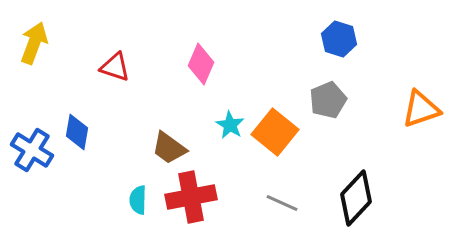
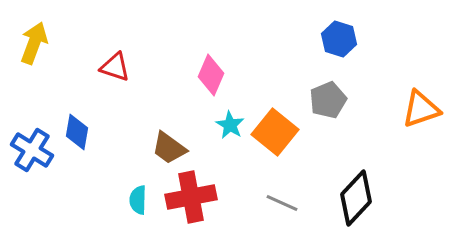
pink diamond: moved 10 px right, 11 px down
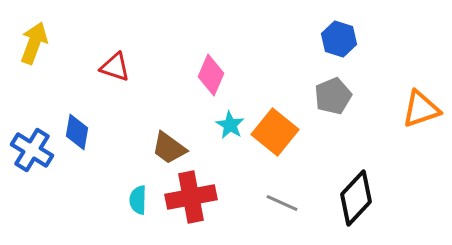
gray pentagon: moved 5 px right, 4 px up
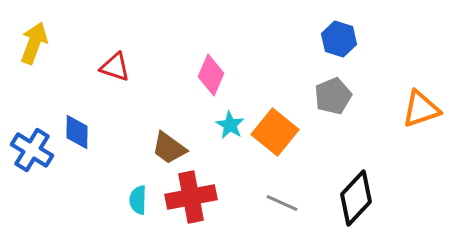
blue diamond: rotated 9 degrees counterclockwise
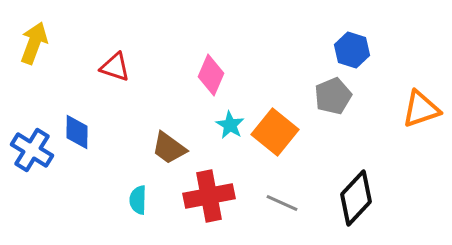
blue hexagon: moved 13 px right, 11 px down
red cross: moved 18 px right, 1 px up
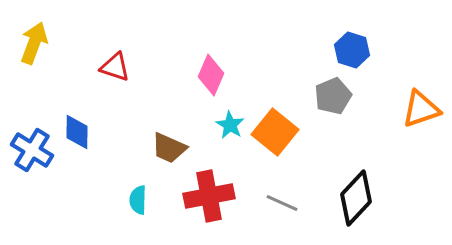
brown trapezoid: rotated 12 degrees counterclockwise
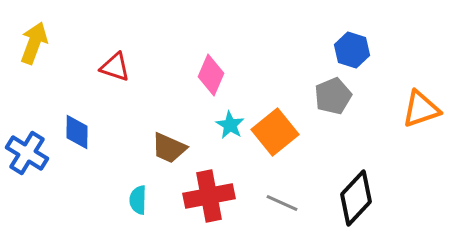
orange square: rotated 12 degrees clockwise
blue cross: moved 5 px left, 3 px down
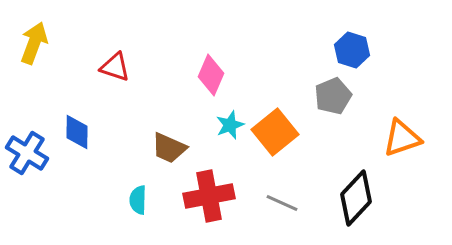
orange triangle: moved 19 px left, 29 px down
cyan star: rotated 20 degrees clockwise
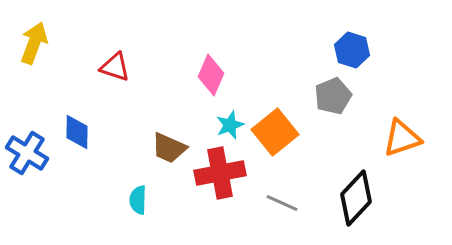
red cross: moved 11 px right, 23 px up
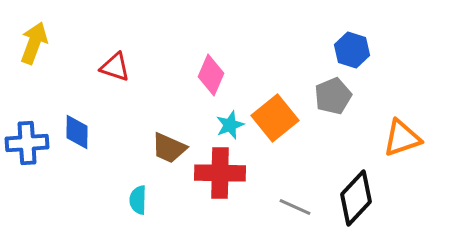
orange square: moved 14 px up
blue cross: moved 10 px up; rotated 36 degrees counterclockwise
red cross: rotated 12 degrees clockwise
gray line: moved 13 px right, 4 px down
